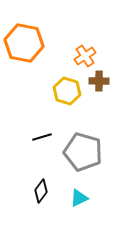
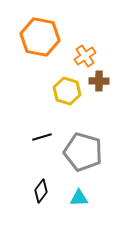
orange hexagon: moved 16 px right, 6 px up
cyan triangle: rotated 24 degrees clockwise
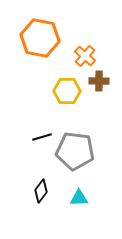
orange hexagon: moved 1 px down
orange cross: rotated 15 degrees counterclockwise
yellow hexagon: rotated 16 degrees counterclockwise
gray pentagon: moved 8 px left, 1 px up; rotated 9 degrees counterclockwise
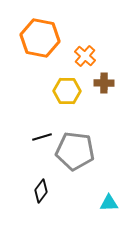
brown cross: moved 5 px right, 2 px down
cyan triangle: moved 30 px right, 5 px down
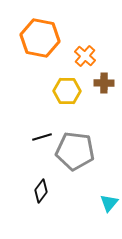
cyan triangle: rotated 48 degrees counterclockwise
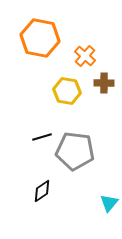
yellow hexagon: rotated 8 degrees clockwise
black diamond: moved 1 px right; rotated 20 degrees clockwise
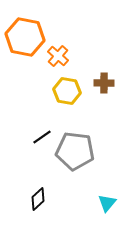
orange hexagon: moved 15 px left, 1 px up
orange cross: moved 27 px left
black line: rotated 18 degrees counterclockwise
black diamond: moved 4 px left, 8 px down; rotated 10 degrees counterclockwise
cyan triangle: moved 2 px left
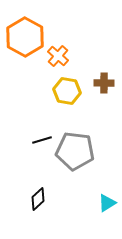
orange hexagon: rotated 18 degrees clockwise
black line: moved 3 px down; rotated 18 degrees clockwise
cyan triangle: rotated 18 degrees clockwise
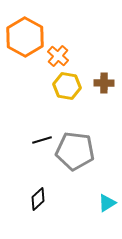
yellow hexagon: moved 5 px up
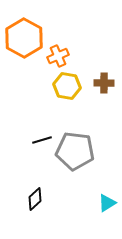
orange hexagon: moved 1 px left, 1 px down
orange cross: rotated 25 degrees clockwise
black diamond: moved 3 px left
